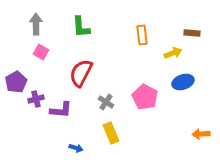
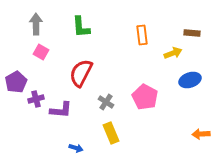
blue ellipse: moved 7 px right, 2 px up
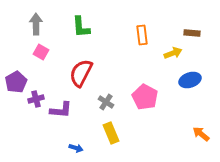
orange arrow: rotated 42 degrees clockwise
